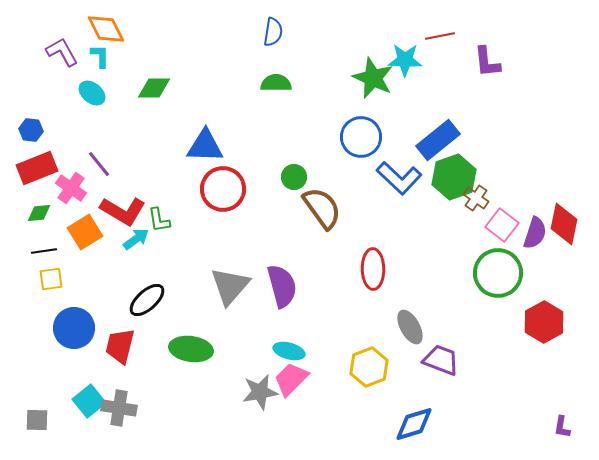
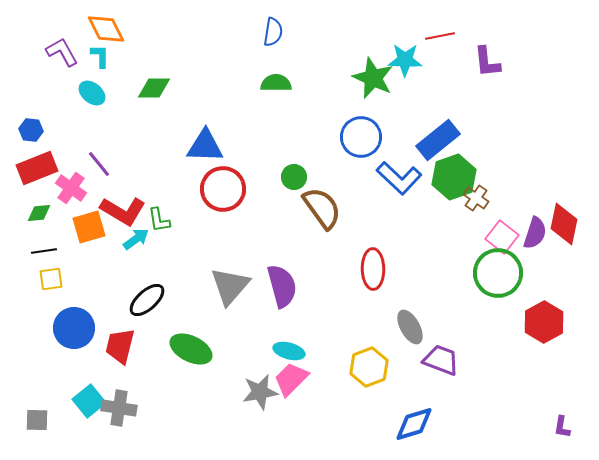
pink square at (502, 225): moved 12 px down
orange square at (85, 232): moved 4 px right, 5 px up; rotated 16 degrees clockwise
green ellipse at (191, 349): rotated 18 degrees clockwise
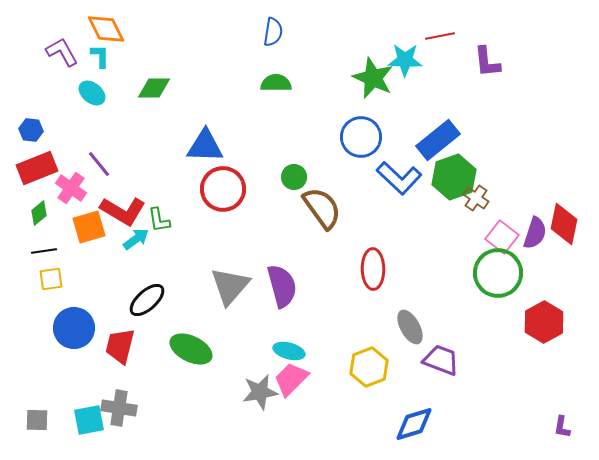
green diamond at (39, 213): rotated 35 degrees counterclockwise
cyan square at (89, 401): moved 19 px down; rotated 28 degrees clockwise
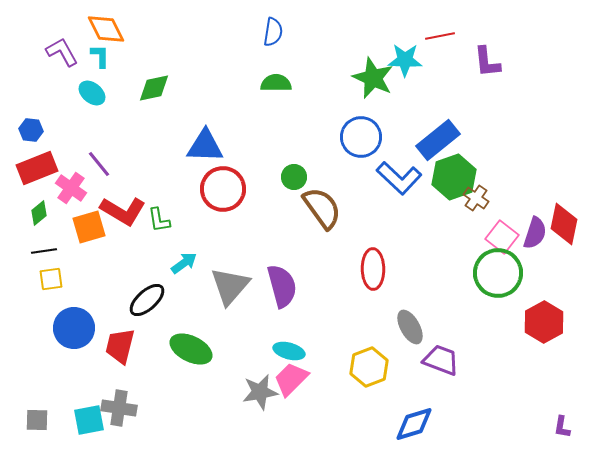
green diamond at (154, 88): rotated 12 degrees counterclockwise
cyan arrow at (136, 239): moved 48 px right, 24 px down
